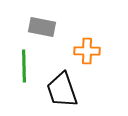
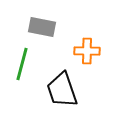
green line: moved 2 px left, 2 px up; rotated 16 degrees clockwise
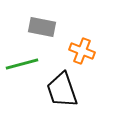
orange cross: moved 5 px left; rotated 20 degrees clockwise
green line: rotated 60 degrees clockwise
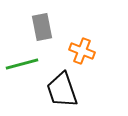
gray rectangle: rotated 68 degrees clockwise
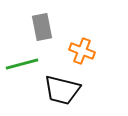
black trapezoid: rotated 57 degrees counterclockwise
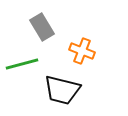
gray rectangle: rotated 20 degrees counterclockwise
